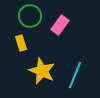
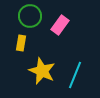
yellow rectangle: rotated 28 degrees clockwise
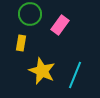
green circle: moved 2 px up
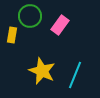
green circle: moved 2 px down
yellow rectangle: moved 9 px left, 8 px up
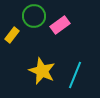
green circle: moved 4 px right
pink rectangle: rotated 18 degrees clockwise
yellow rectangle: rotated 28 degrees clockwise
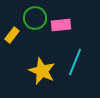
green circle: moved 1 px right, 2 px down
pink rectangle: moved 1 px right; rotated 30 degrees clockwise
cyan line: moved 13 px up
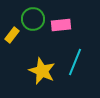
green circle: moved 2 px left, 1 px down
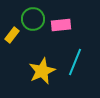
yellow star: rotated 24 degrees clockwise
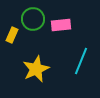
yellow rectangle: rotated 14 degrees counterclockwise
cyan line: moved 6 px right, 1 px up
yellow star: moved 6 px left, 2 px up
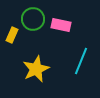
pink rectangle: rotated 18 degrees clockwise
